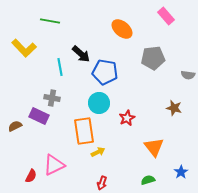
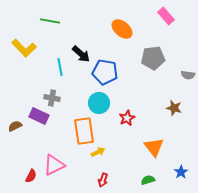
red arrow: moved 1 px right, 3 px up
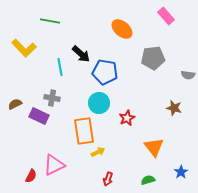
brown semicircle: moved 22 px up
red arrow: moved 5 px right, 1 px up
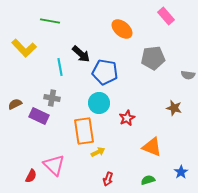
orange triangle: moved 2 px left; rotated 30 degrees counterclockwise
pink triangle: rotated 50 degrees counterclockwise
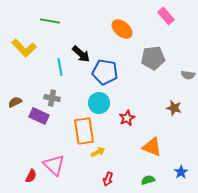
brown semicircle: moved 2 px up
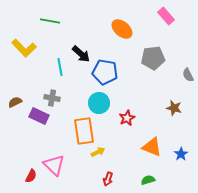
gray semicircle: rotated 56 degrees clockwise
blue star: moved 18 px up
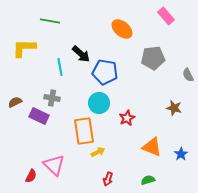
yellow L-shape: rotated 135 degrees clockwise
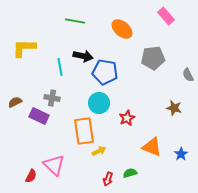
green line: moved 25 px right
black arrow: moved 2 px right, 2 px down; rotated 30 degrees counterclockwise
yellow arrow: moved 1 px right, 1 px up
green semicircle: moved 18 px left, 7 px up
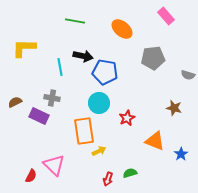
gray semicircle: rotated 48 degrees counterclockwise
orange triangle: moved 3 px right, 6 px up
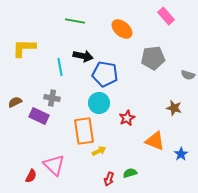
blue pentagon: moved 2 px down
red arrow: moved 1 px right
